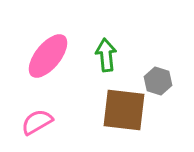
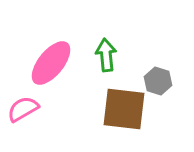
pink ellipse: moved 3 px right, 7 px down
brown square: moved 1 px up
pink semicircle: moved 14 px left, 13 px up
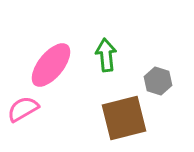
pink ellipse: moved 2 px down
brown square: moved 9 px down; rotated 21 degrees counterclockwise
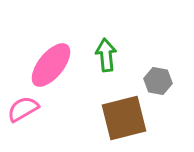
gray hexagon: rotated 8 degrees counterclockwise
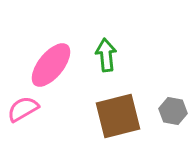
gray hexagon: moved 15 px right, 30 px down
brown square: moved 6 px left, 2 px up
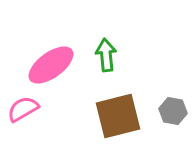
pink ellipse: rotated 15 degrees clockwise
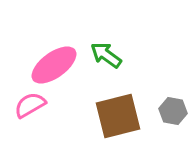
green arrow: rotated 48 degrees counterclockwise
pink ellipse: moved 3 px right
pink semicircle: moved 7 px right, 4 px up
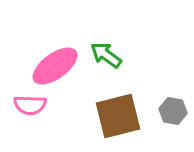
pink ellipse: moved 1 px right, 1 px down
pink semicircle: rotated 148 degrees counterclockwise
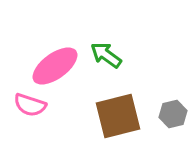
pink semicircle: rotated 16 degrees clockwise
gray hexagon: moved 3 px down; rotated 24 degrees counterclockwise
